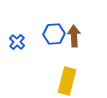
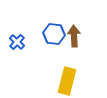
blue hexagon: rotated 10 degrees clockwise
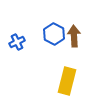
blue hexagon: rotated 20 degrees clockwise
blue cross: rotated 21 degrees clockwise
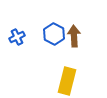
blue cross: moved 5 px up
